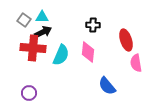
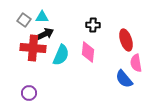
black arrow: moved 2 px right, 2 px down
blue semicircle: moved 17 px right, 7 px up
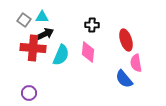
black cross: moved 1 px left
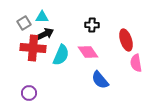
gray square: moved 3 px down; rotated 24 degrees clockwise
pink diamond: rotated 40 degrees counterclockwise
blue semicircle: moved 24 px left, 1 px down
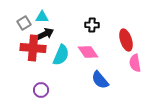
pink semicircle: moved 1 px left
purple circle: moved 12 px right, 3 px up
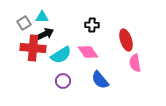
cyan semicircle: rotated 35 degrees clockwise
purple circle: moved 22 px right, 9 px up
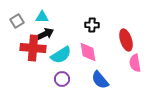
gray square: moved 7 px left, 2 px up
pink diamond: rotated 25 degrees clockwise
purple circle: moved 1 px left, 2 px up
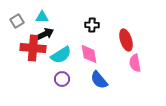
pink diamond: moved 1 px right, 2 px down
blue semicircle: moved 1 px left
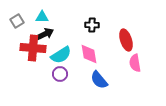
purple circle: moved 2 px left, 5 px up
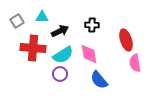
black arrow: moved 15 px right, 3 px up
cyan semicircle: moved 2 px right
